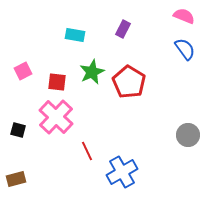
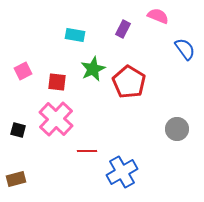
pink semicircle: moved 26 px left
green star: moved 1 px right, 3 px up
pink cross: moved 2 px down
gray circle: moved 11 px left, 6 px up
red line: rotated 66 degrees counterclockwise
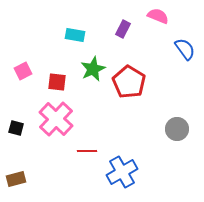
black square: moved 2 px left, 2 px up
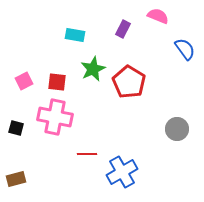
pink square: moved 1 px right, 10 px down
pink cross: moved 1 px left, 2 px up; rotated 32 degrees counterclockwise
red line: moved 3 px down
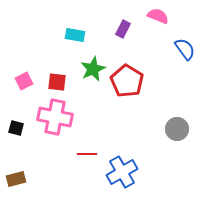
red pentagon: moved 2 px left, 1 px up
